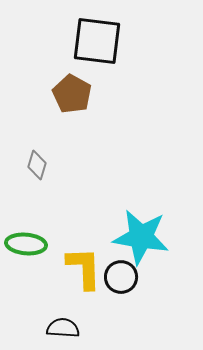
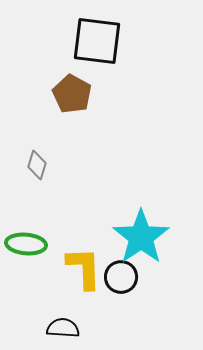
cyan star: rotated 28 degrees clockwise
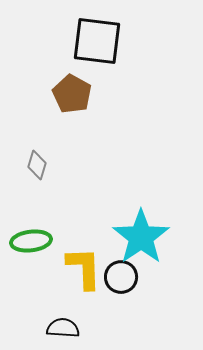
green ellipse: moved 5 px right, 3 px up; rotated 12 degrees counterclockwise
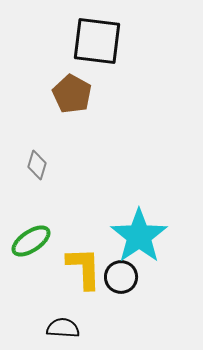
cyan star: moved 2 px left, 1 px up
green ellipse: rotated 27 degrees counterclockwise
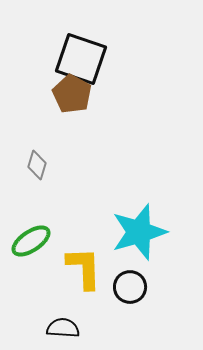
black square: moved 16 px left, 18 px down; rotated 12 degrees clockwise
cyan star: moved 4 px up; rotated 18 degrees clockwise
black circle: moved 9 px right, 10 px down
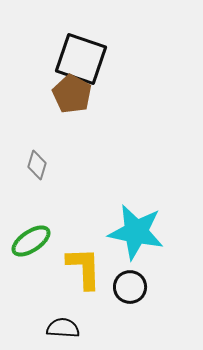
cyan star: moved 3 px left; rotated 28 degrees clockwise
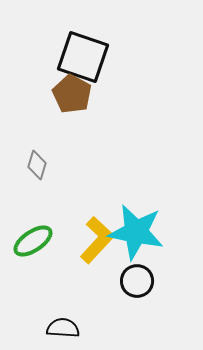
black square: moved 2 px right, 2 px up
green ellipse: moved 2 px right
yellow L-shape: moved 13 px right, 28 px up; rotated 45 degrees clockwise
black circle: moved 7 px right, 6 px up
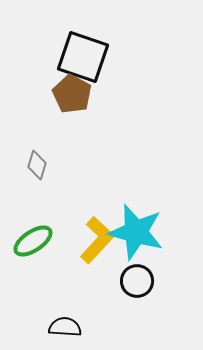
cyan star: rotated 4 degrees clockwise
black semicircle: moved 2 px right, 1 px up
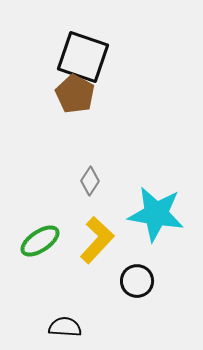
brown pentagon: moved 3 px right
gray diamond: moved 53 px right, 16 px down; rotated 16 degrees clockwise
cyan star: moved 20 px right, 18 px up; rotated 6 degrees counterclockwise
green ellipse: moved 7 px right
